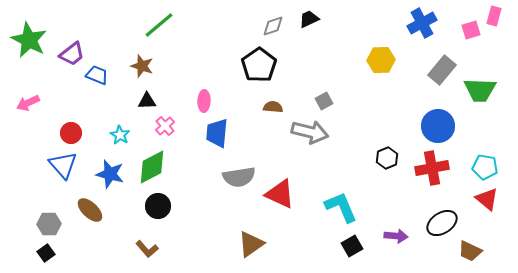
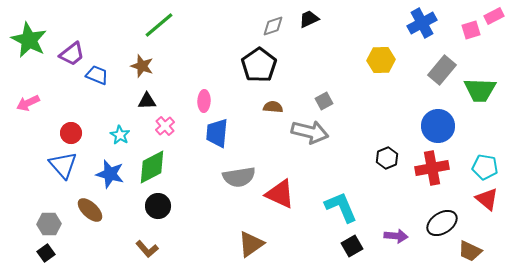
pink rectangle at (494, 16): rotated 48 degrees clockwise
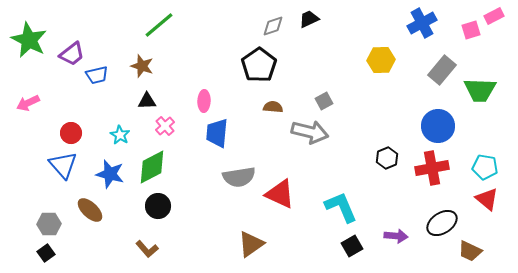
blue trapezoid at (97, 75): rotated 145 degrees clockwise
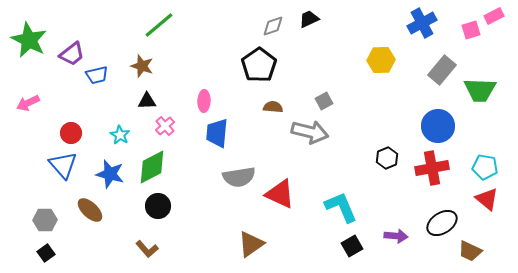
gray hexagon at (49, 224): moved 4 px left, 4 px up
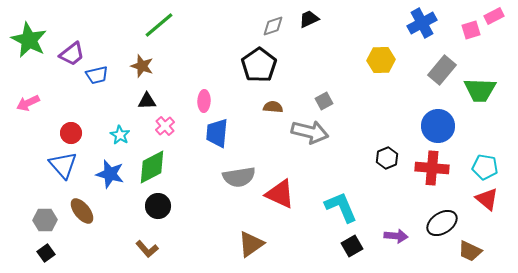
red cross at (432, 168): rotated 16 degrees clockwise
brown ellipse at (90, 210): moved 8 px left, 1 px down; rotated 8 degrees clockwise
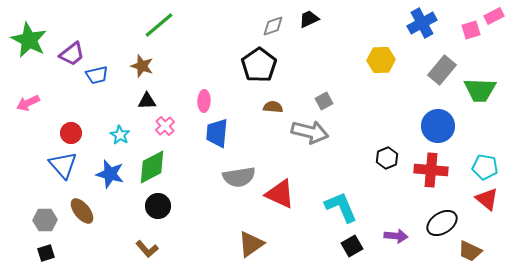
red cross at (432, 168): moved 1 px left, 2 px down
black square at (46, 253): rotated 18 degrees clockwise
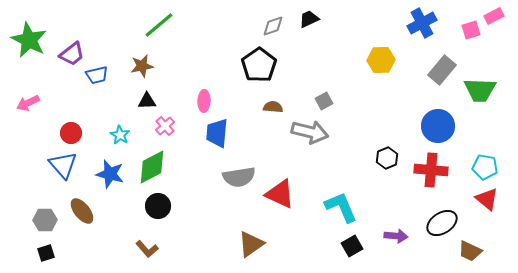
brown star at (142, 66): rotated 30 degrees counterclockwise
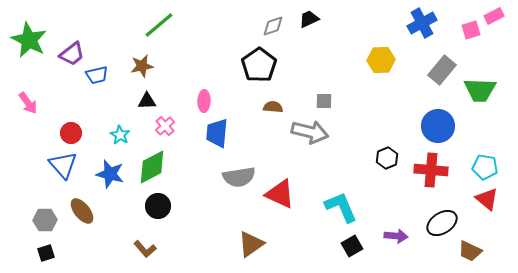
gray square at (324, 101): rotated 30 degrees clockwise
pink arrow at (28, 103): rotated 100 degrees counterclockwise
brown L-shape at (147, 249): moved 2 px left
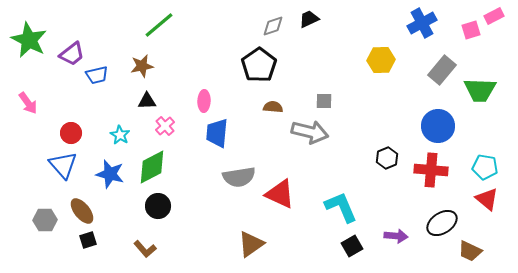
black square at (46, 253): moved 42 px right, 13 px up
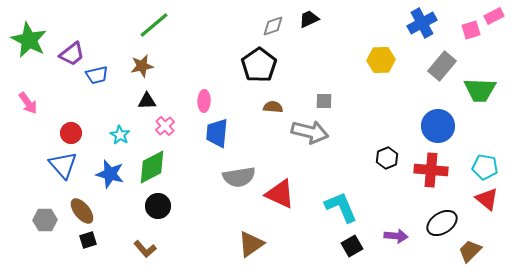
green line at (159, 25): moved 5 px left
gray rectangle at (442, 70): moved 4 px up
brown trapezoid at (470, 251): rotated 110 degrees clockwise
